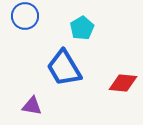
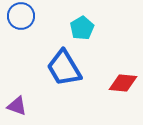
blue circle: moved 4 px left
purple triangle: moved 15 px left; rotated 10 degrees clockwise
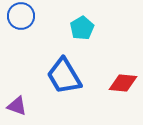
blue trapezoid: moved 8 px down
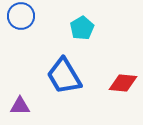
purple triangle: moved 3 px right; rotated 20 degrees counterclockwise
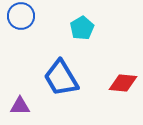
blue trapezoid: moved 3 px left, 2 px down
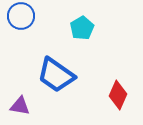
blue trapezoid: moved 5 px left, 3 px up; rotated 24 degrees counterclockwise
red diamond: moved 5 px left, 12 px down; rotated 72 degrees counterclockwise
purple triangle: rotated 10 degrees clockwise
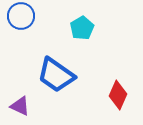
purple triangle: rotated 15 degrees clockwise
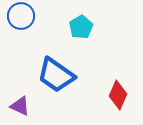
cyan pentagon: moved 1 px left, 1 px up
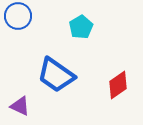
blue circle: moved 3 px left
red diamond: moved 10 px up; rotated 32 degrees clockwise
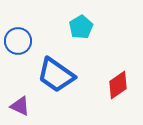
blue circle: moved 25 px down
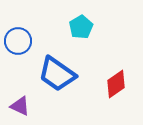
blue trapezoid: moved 1 px right, 1 px up
red diamond: moved 2 px left, 1 px up
